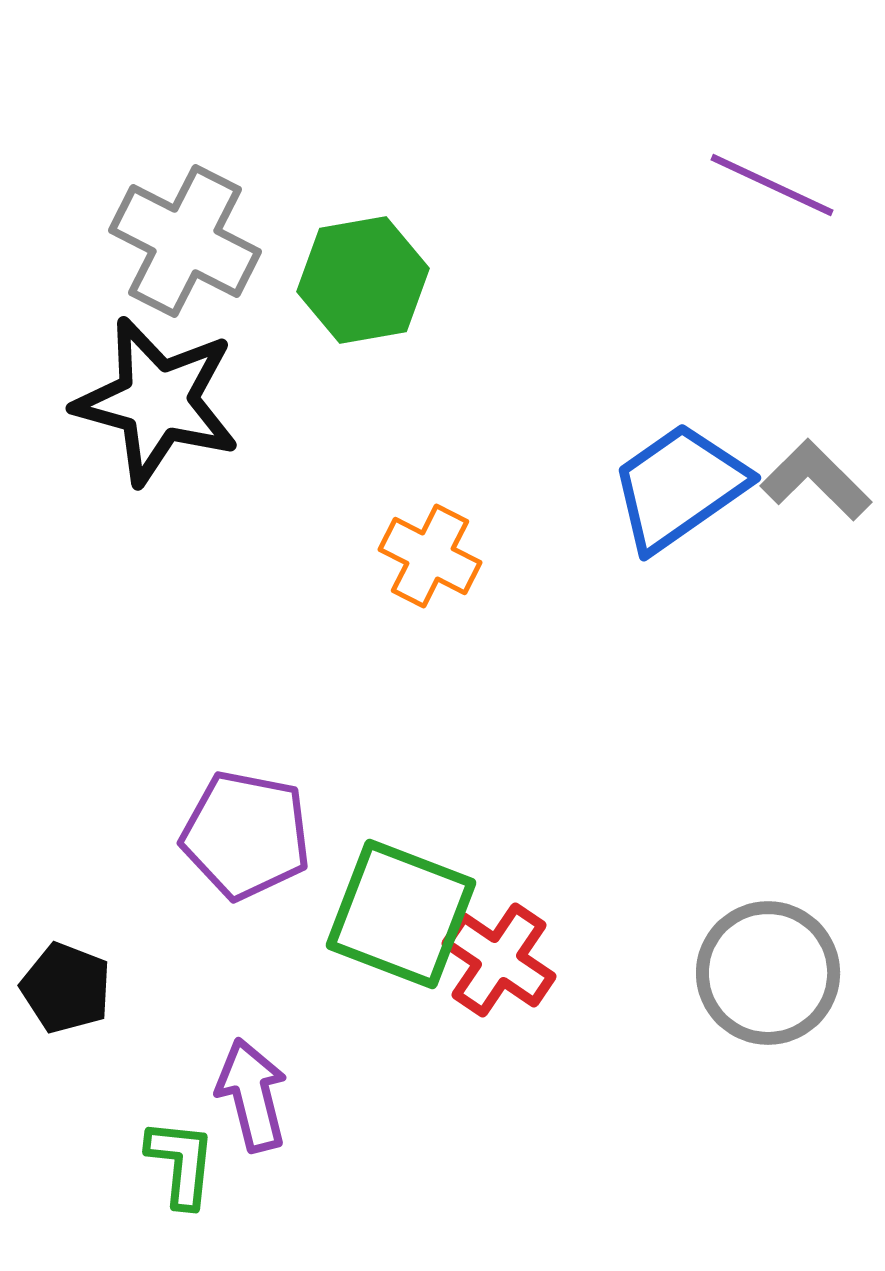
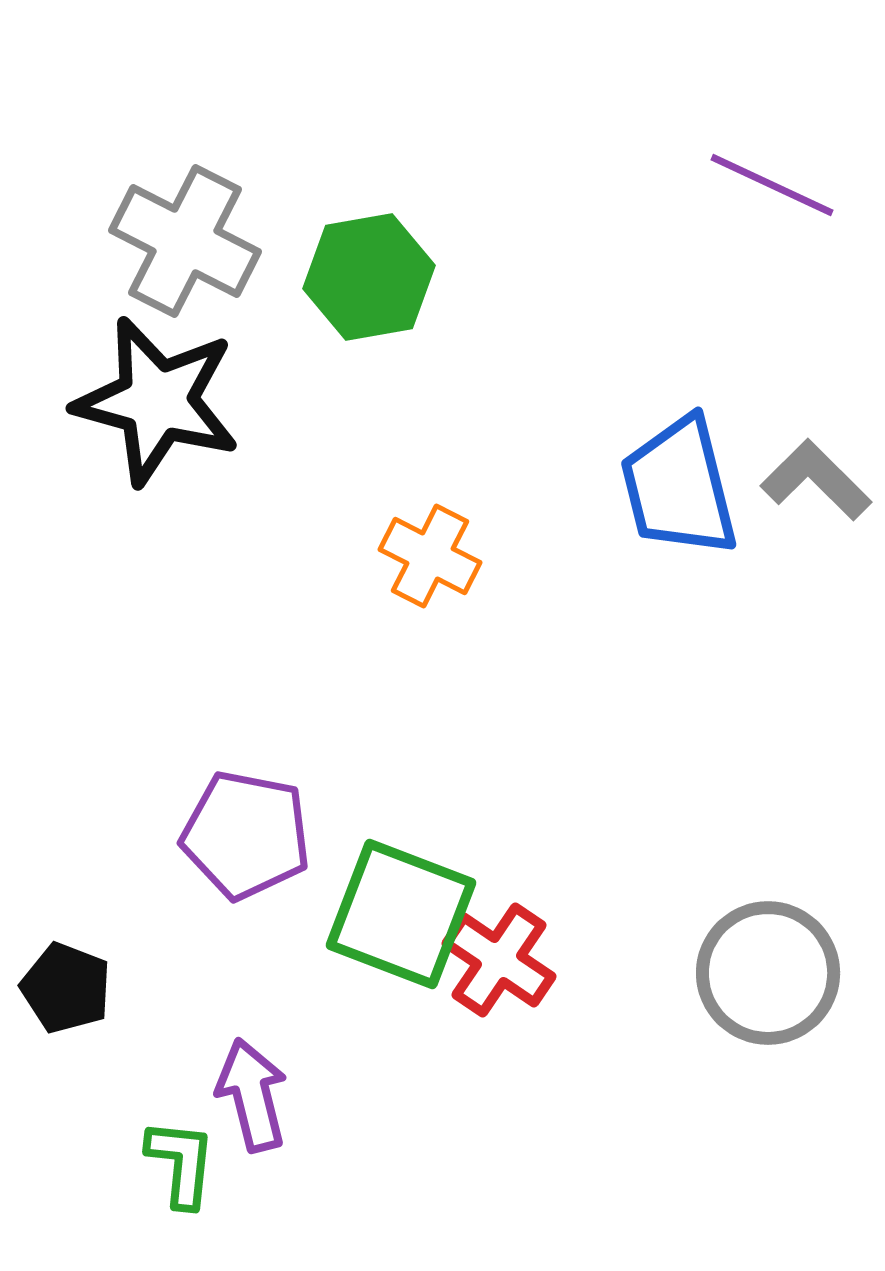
green hexagon: moved 6 px right, 3 px up
blue trapezoid: rotated 69 degrees counterclockwise
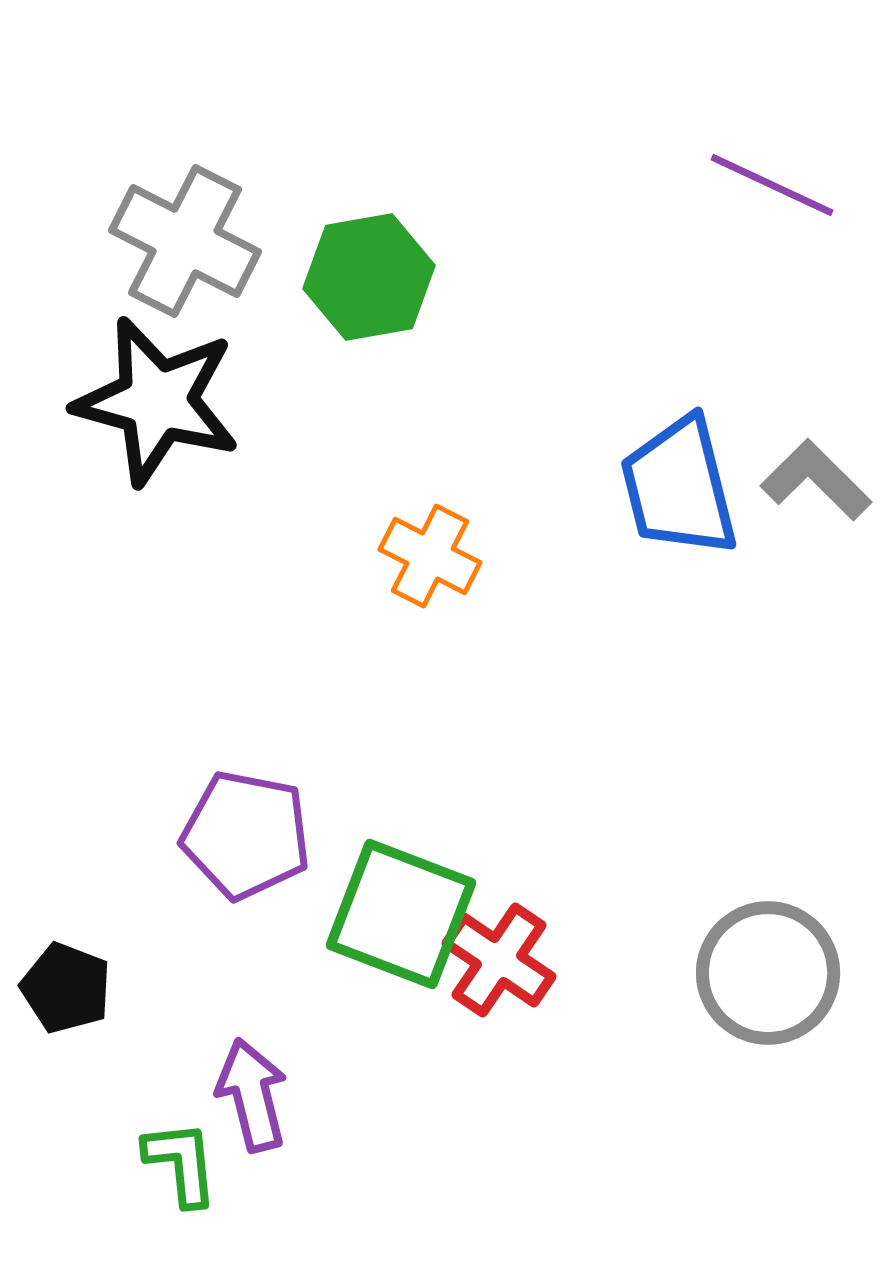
green L-shape: rotated 12 degrees counterclockwise
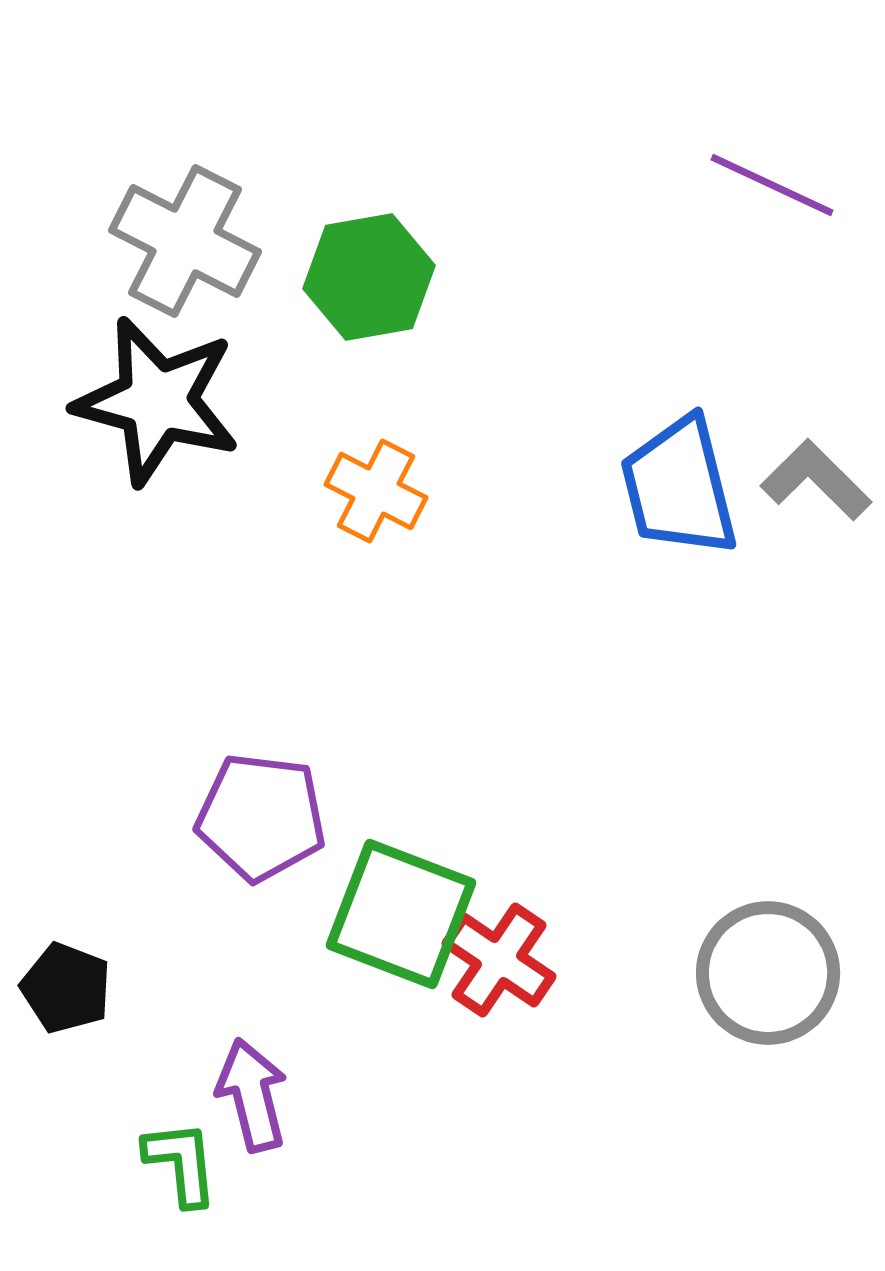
orange cross: moved 54 px left, 65 px up
purple pentagon: moved 15 px right, 18 px up; rotated 4 degrees counterclockwise
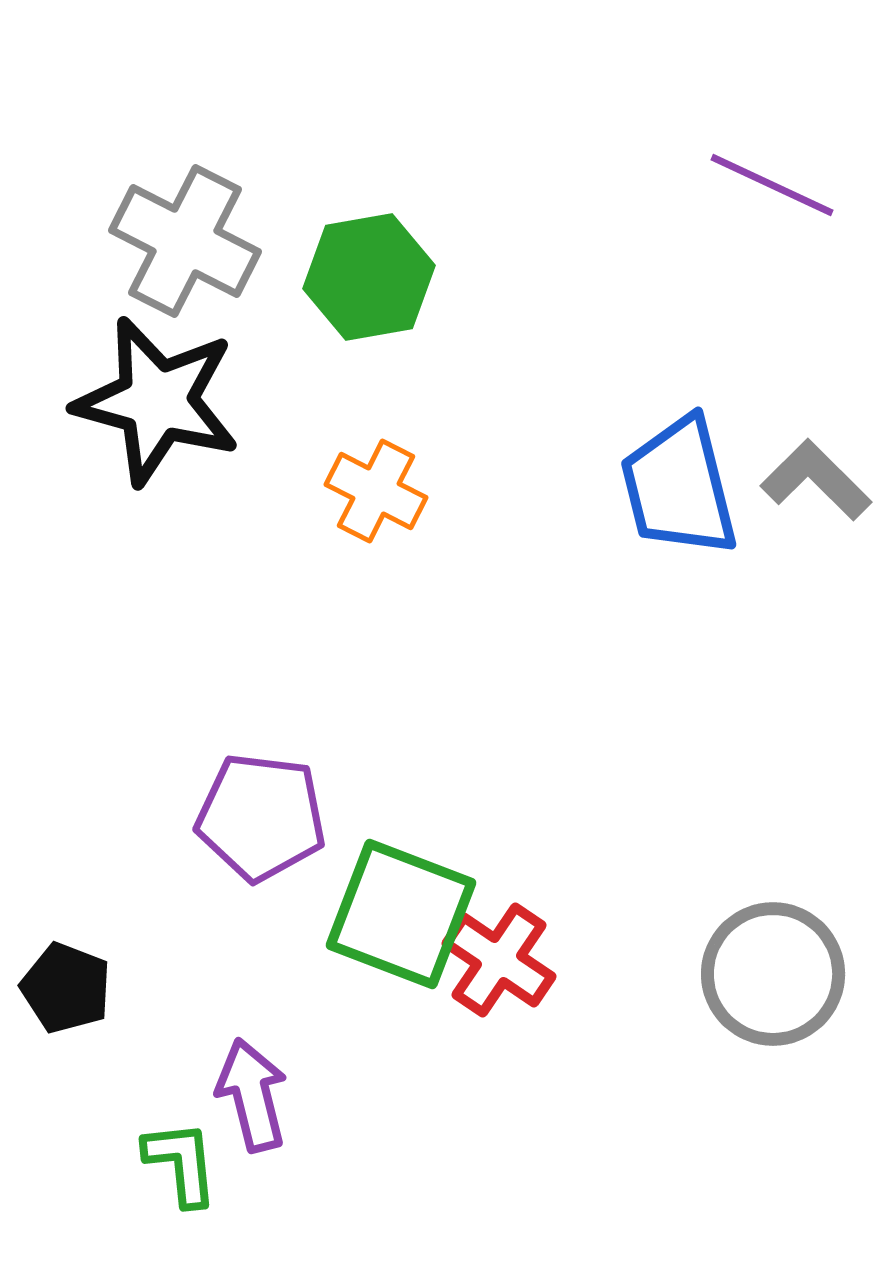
gray circle: moved 5 px right, 1 px down
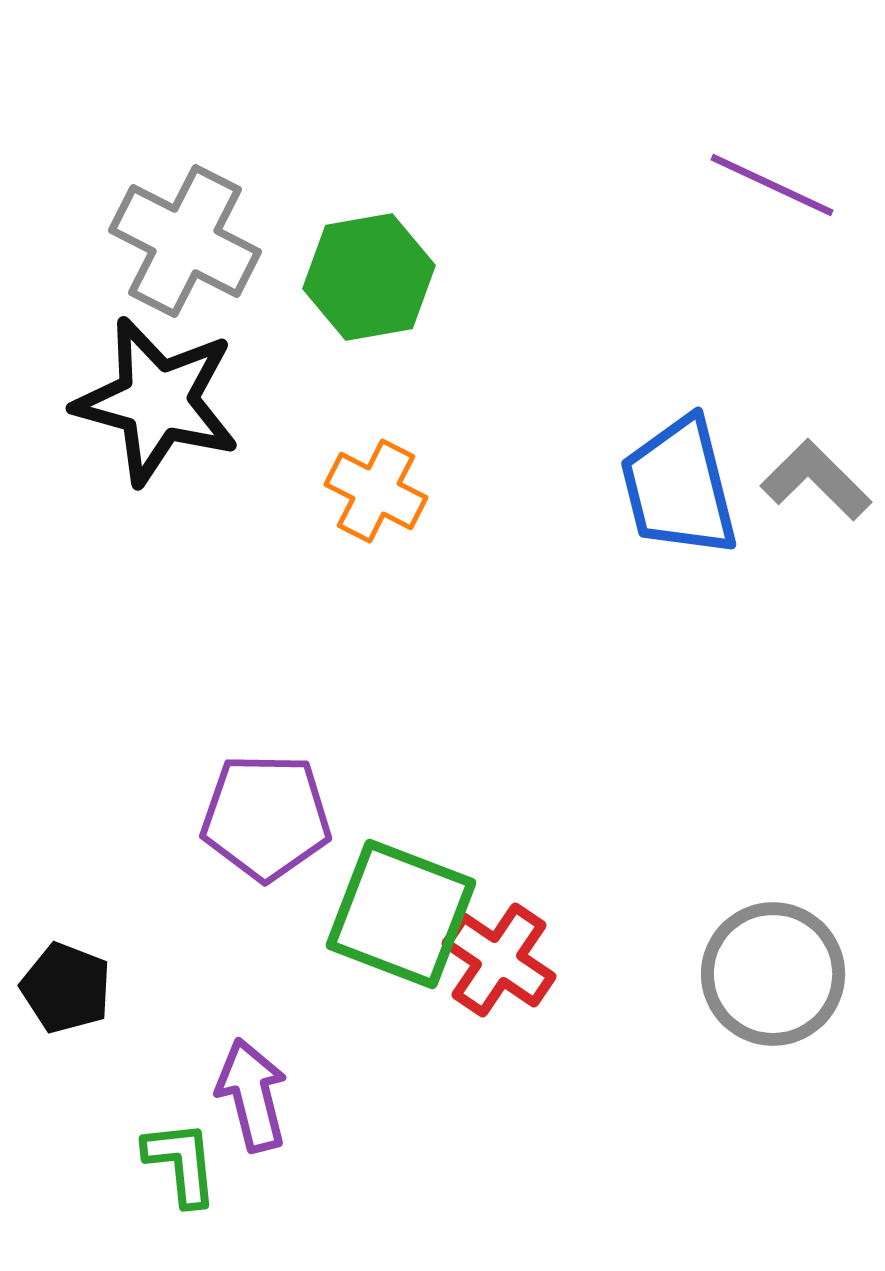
purple pentagon: moved 5 px right; rotated 6 degrees counterclockwise
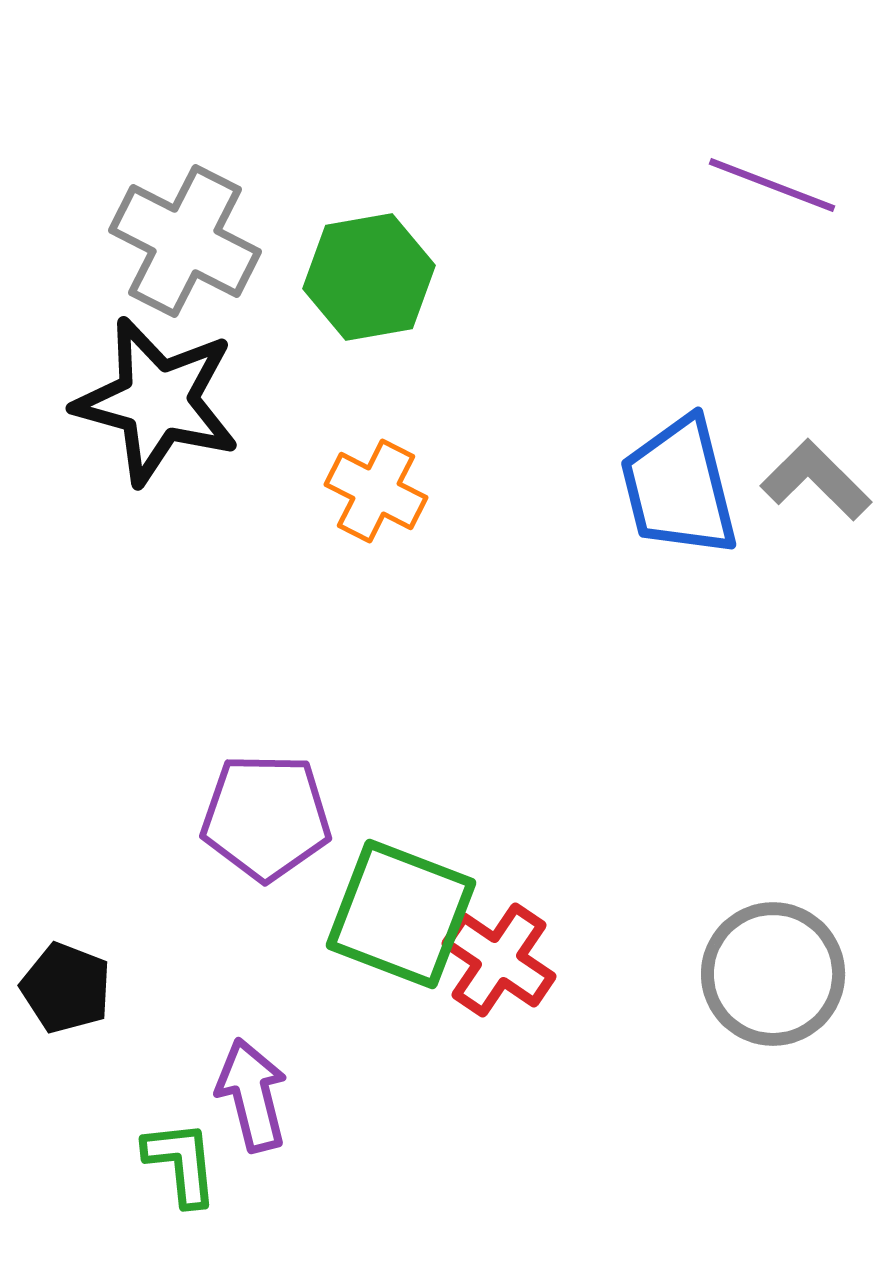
purple line: rotated 4 degrees counterclockwise
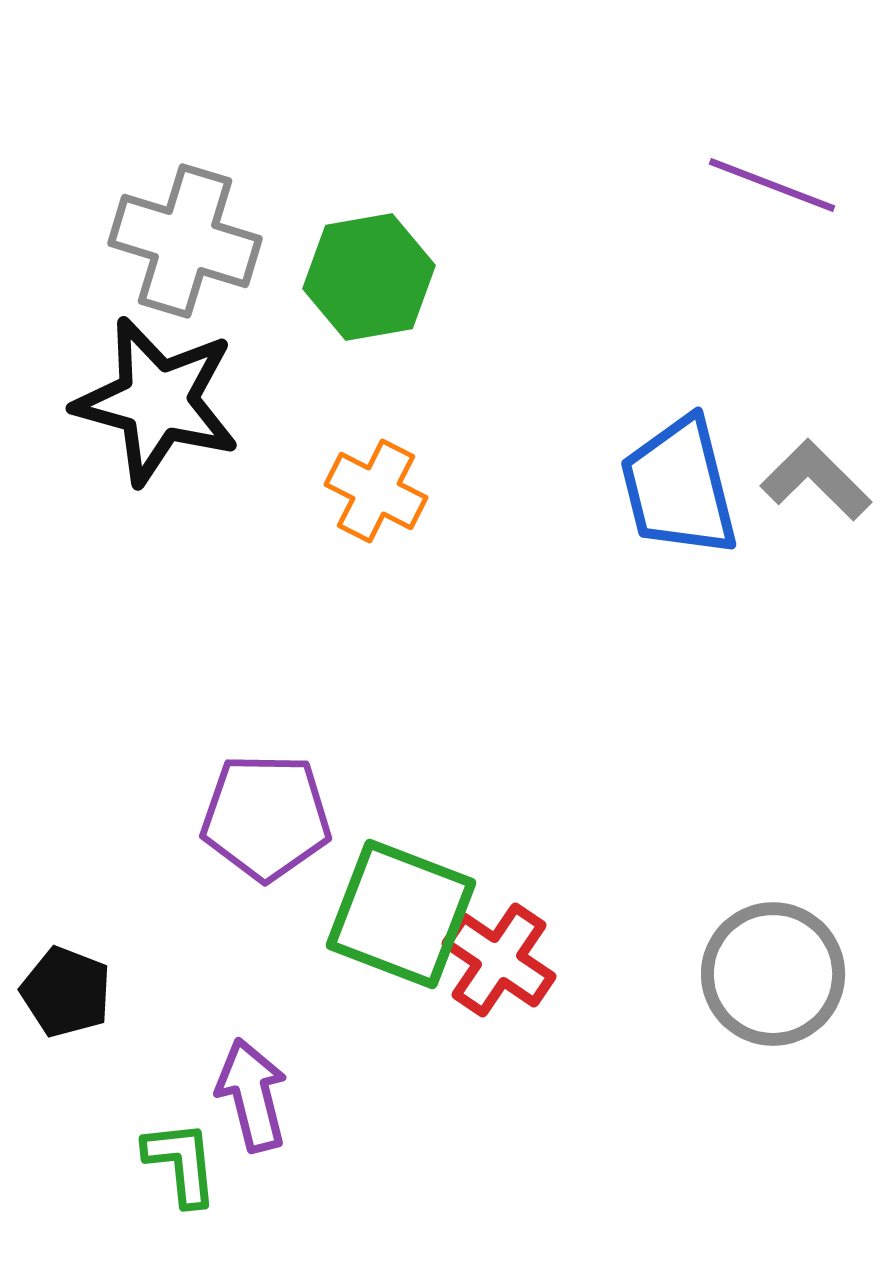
gray cross: rotated 10 degrees counterclockwise
black pentagon: moved 4 px down
